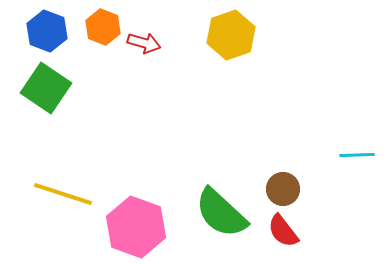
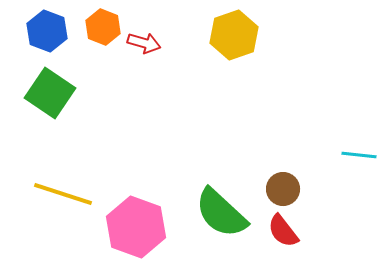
yellow hexagon: moved 3 px right
green square: moved 4 px right, 5 px down
cyan line: moved 2 px right; rotated 8 degrees clockwise
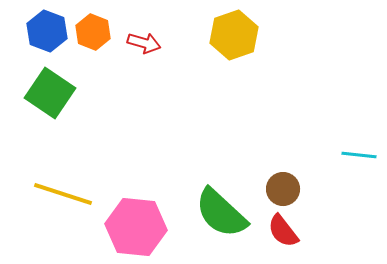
orange hexagon: moved 10 px left, 5 px down
pink hexagon: rotated 14 degrees counterclockwise
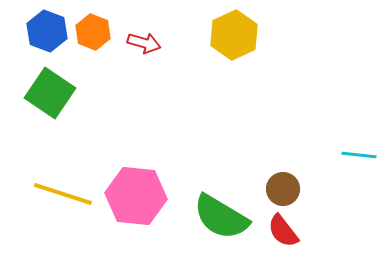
yellow hexagon: rotated 6 degrees counterclockwise
green semicircle: moved 4 px down; rotated 12 degrees counterclockwise
pink hexagon: moved 31 px up
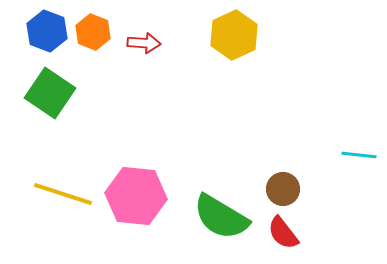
red arrow: rotated 12 degrees counterclockwise
red semicircle: moved 2 px down
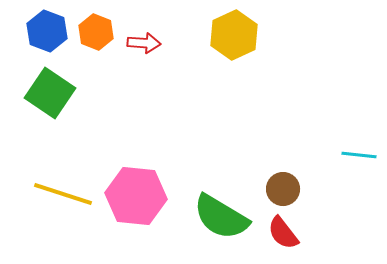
orange hexagon: moved 3 px right
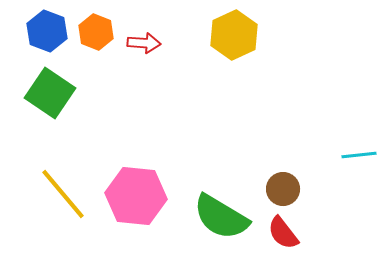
cyan line: rotated 12 degrees counterclockwise
yellow line: rotated 32 degrees clockwise
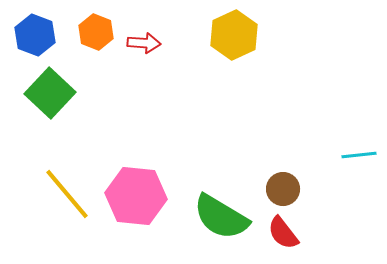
blue hexagon: moved 12 px left, 4 px down
green square: rotated 9 degrees clockwise
yellow line: moved 4 px right
